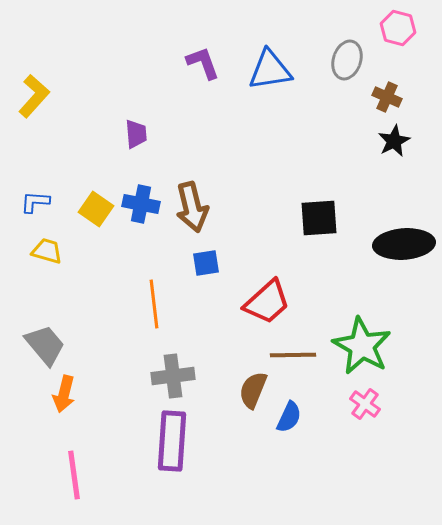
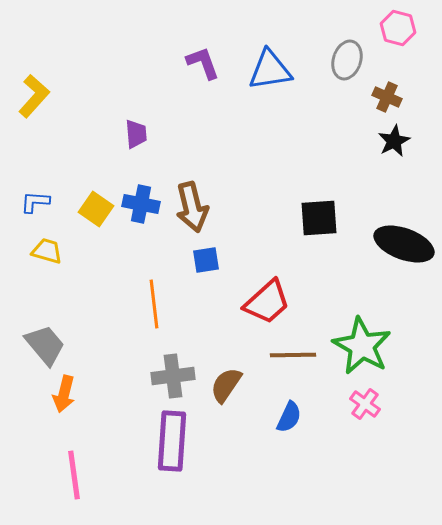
black ellipse: rotated 24 degrees clockwise
blue square: moved 3 px up
brown semicircle: moved 27 px left, 5 px up; rotated 12 degrees clockwise
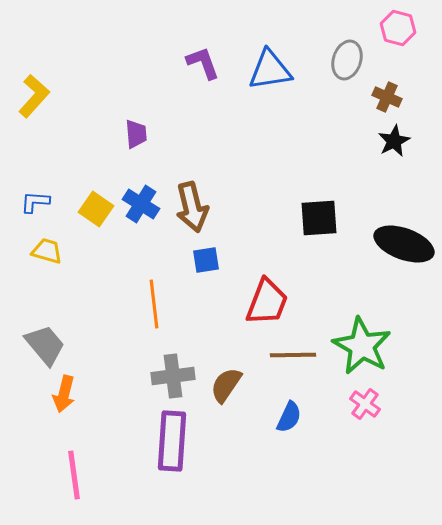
blue cross: rotated 21 degrees clockwise
red trapezoid: rotated 27 degrees counterclockwise
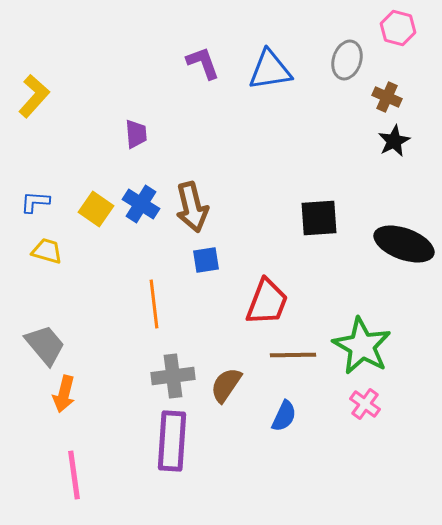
blue semicircle: moved 5 px left, 1 px up
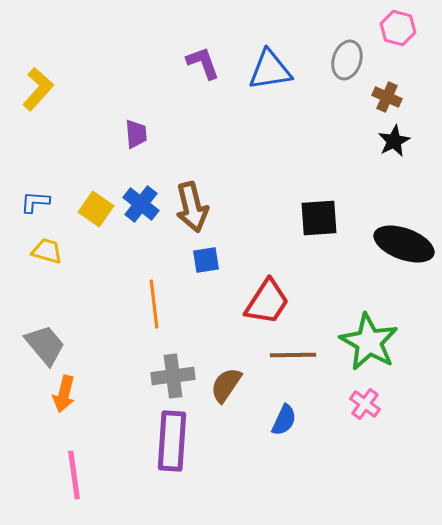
yellow L-shape: moved 4 px right, 7 px up
blue cross: rotated 6 degrees clockwise
red trapezoid: rotated 12 degrees clockwise
green star: moved 7 px right, 4 px up
blue semicircle: moved 4 px down
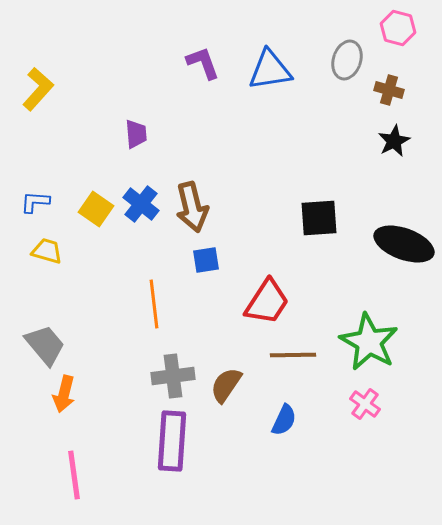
brown cross: moved 2 px right, 7 px up; rotated 8 degrees counterclockwise
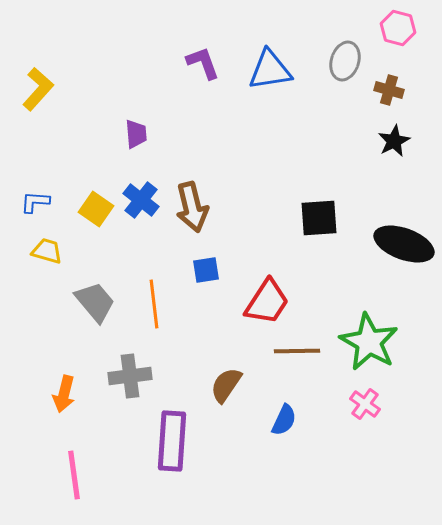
gray ellipse: moved 2 px left, 1 px down
blue cross: moved 4 px up
blue square: moved 10 px down
gray trapezoid: moved 50 px right, 43 px up
brown line: moved 4 px right, 4 px up
gray cross: moved 43 px left
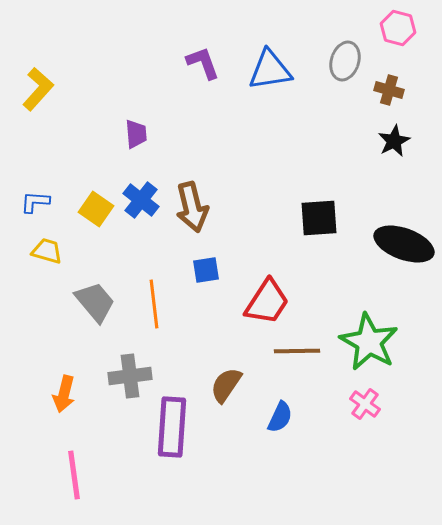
blue semicircle: moved 4 px left, 3 px up
purple rectangle: moved 14 px up
